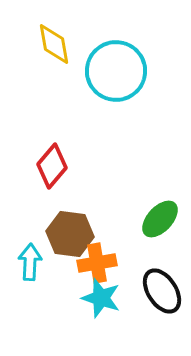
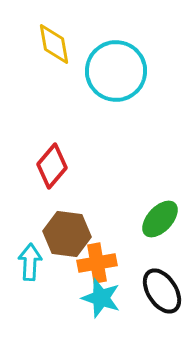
brown hexagon: moved 3 px left
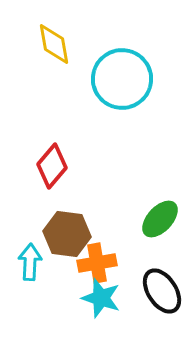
cyan circle: moved 6 px right, 8 px down
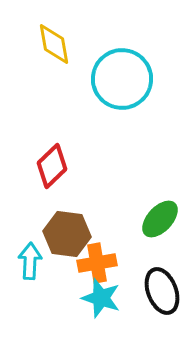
red diamond: rotated 6 degrees clockwise
cyan arrow: moved 1 px up
black ellipse: rotated 12 degrees clockwise
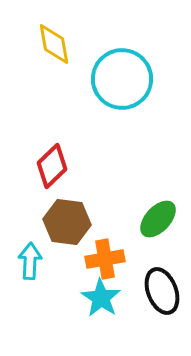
green ellipse: moved 2 px left
brown hexagon: moved 12 px up
orange cross: moved 8 px right, 4 px up
cyan star: rotated 15 degrees clockwise
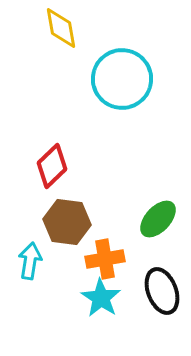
yellow diamond: moved 7 px right, 16 px up
cyan arrow: rotated 6 degrees clockwise
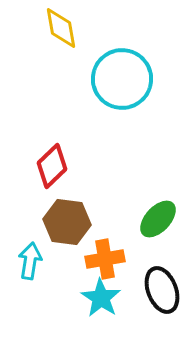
black ellipse: moved 1 px up
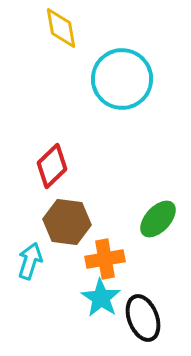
cyan arrow: rotated 9 degrees clockwise
black ellipse: moved 19 px left, 28 px down
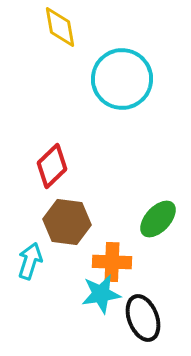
yellow diamond: moved 1 px left, 1 px up
orange cross: moved 7 px right, 3 px down; rotated 12 degrees clockwise
cyan star: moved 4 px up; rotated 30 degrees clockwise
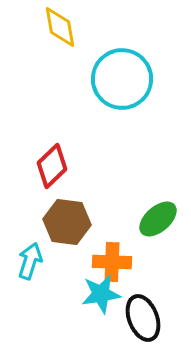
green ellipse: rotated 6 degrees clockwise
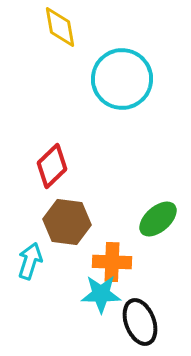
cyan star: rotated 9 degrees clockwise
black ellipse: moved 3 px left, 4 px down
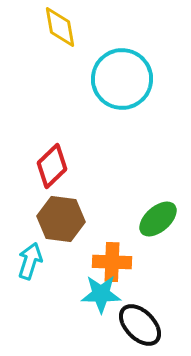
brown hexagon: moved 6 px left, 3 px up
black ellipse: moved 3 px down; rotated 24 degrees counterclockwise
